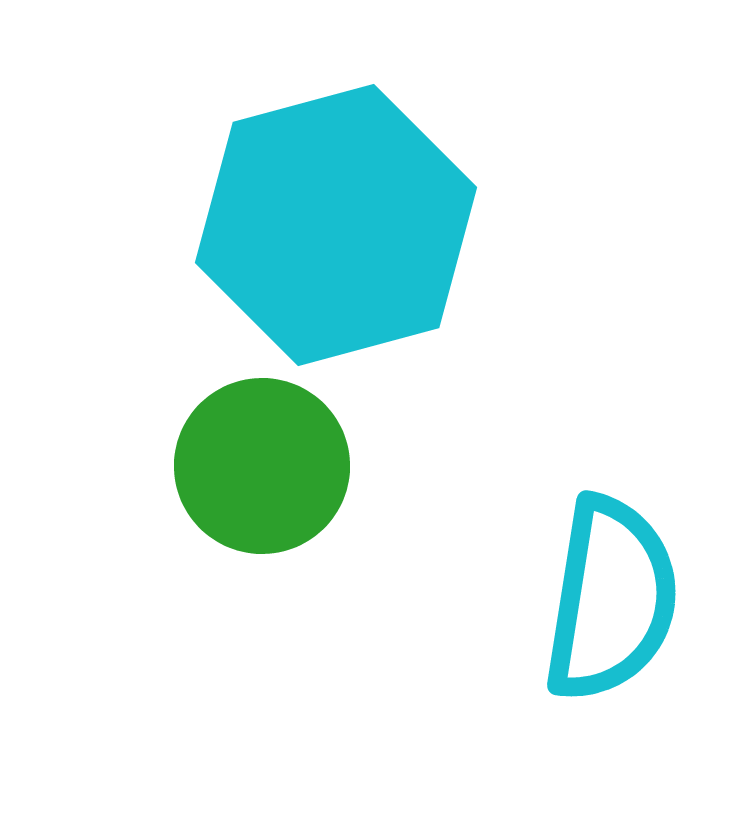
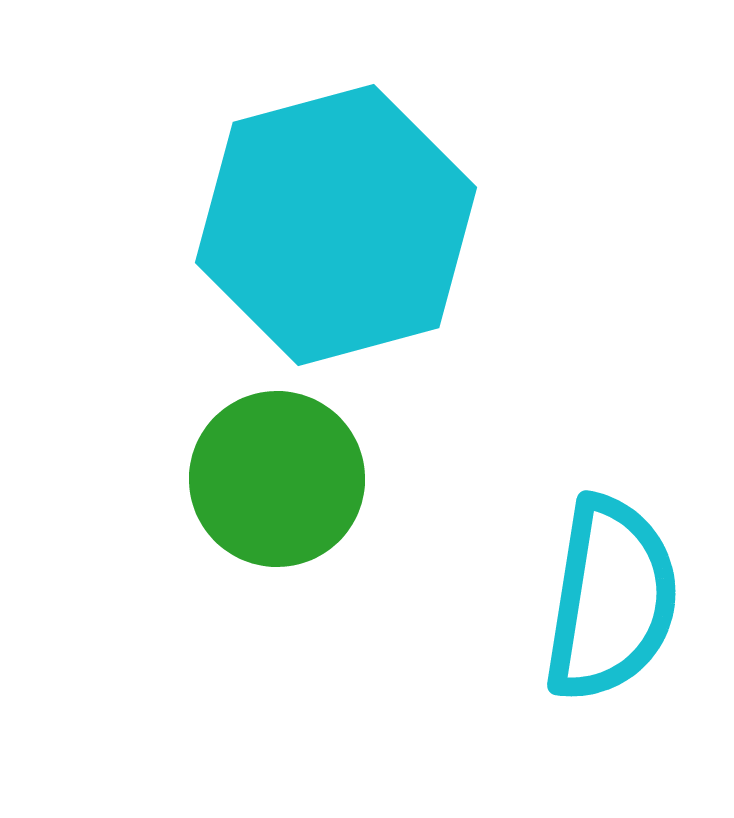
green circle: moved 15 px right, 13 px down
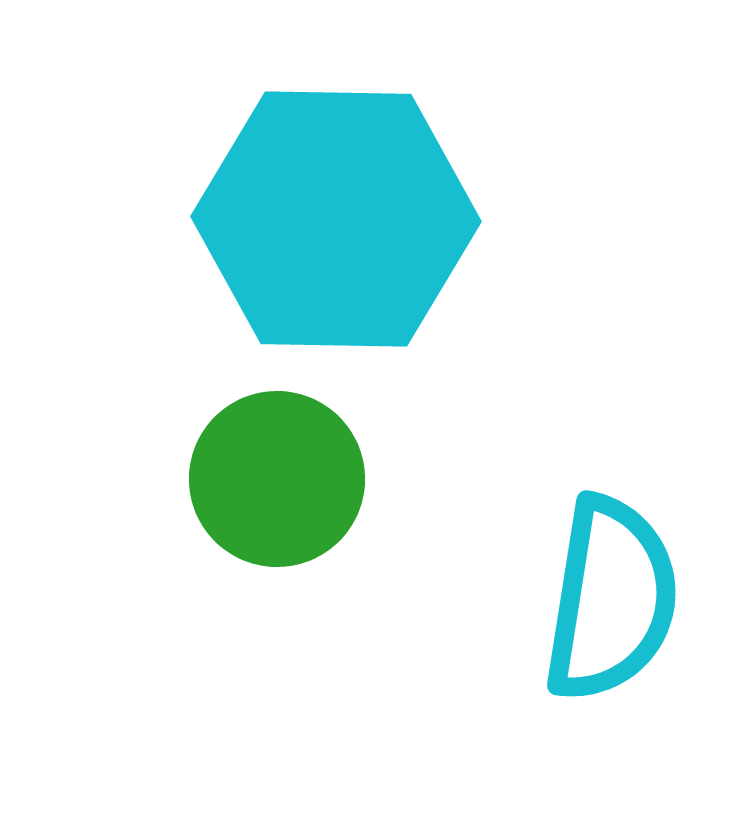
cyan hexagon: moved 6 px up; rotated 16 degrees clockwise
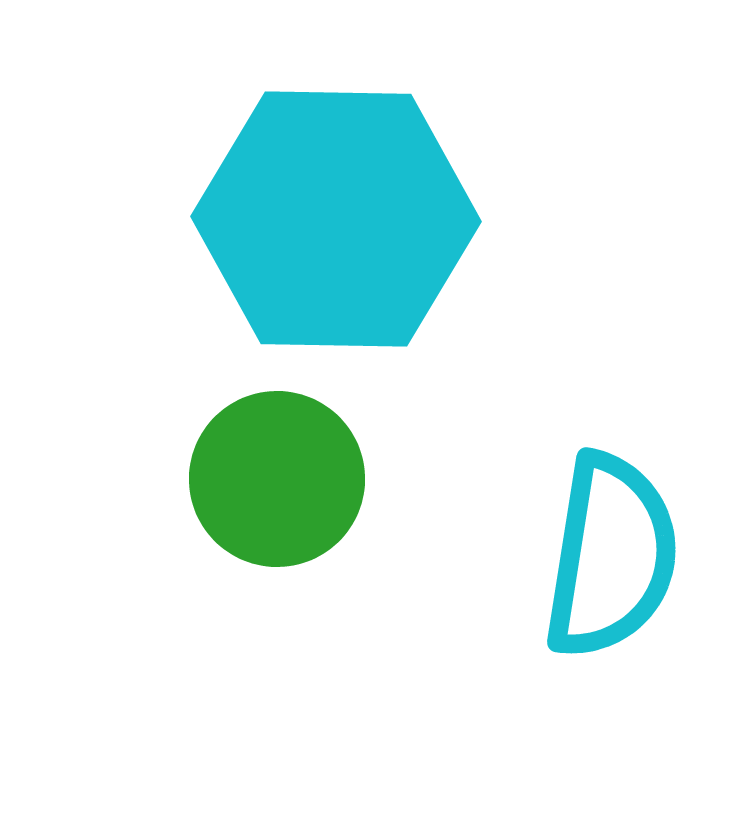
cyan semicircle: moved 43 px up
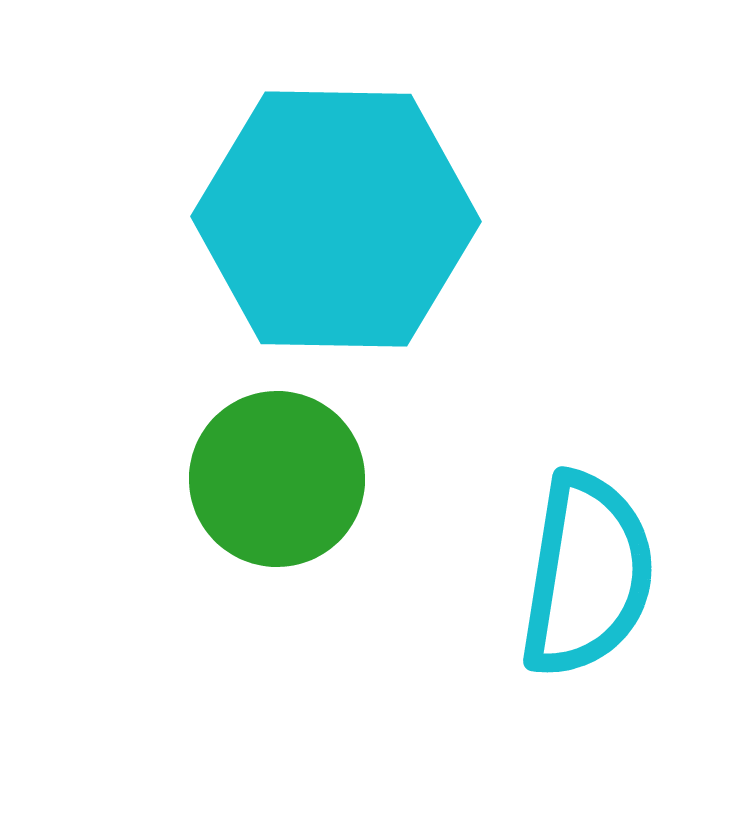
cyan semicircle: moved 24 px left, 19 px down
